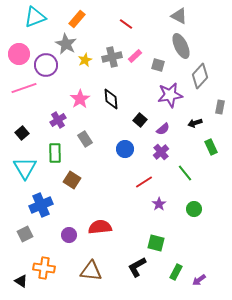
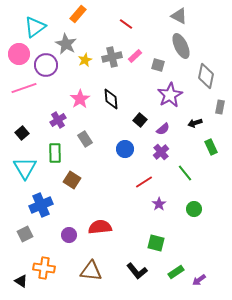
cyan triangle at (35, 17): moved 10 px down; rotated 15 degrees counterclockwise
orange rectangle at (77, 19): moved 1 px right, 5 px up
gray diamond at (200, 76): moved 6 px right; rotated 30 degrees counterclockwise
purple star at (170, 95): rotated 20 degrees counterclockwise
black L-shape at (137, 267): moved 4 px down; rotated 100 degrees counterclockwise
green rectangle at (176, 272): rotated 28 degrees clockwise
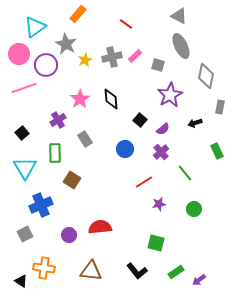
green rectangle at (211, 147): moved 6 px right, 4 px down
purple star at (159, 204): rotated 24 degrees clockwise
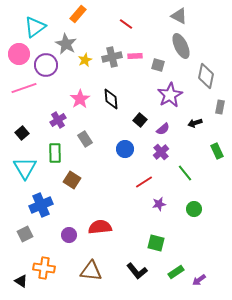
pink rectangle at (135, 56): rotated 40 degrees clockwise
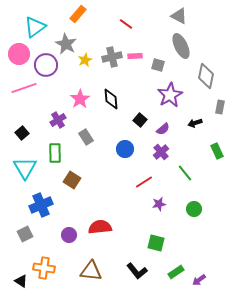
gray rectangle at (85, 139): moved 1 px right, 2 px up
